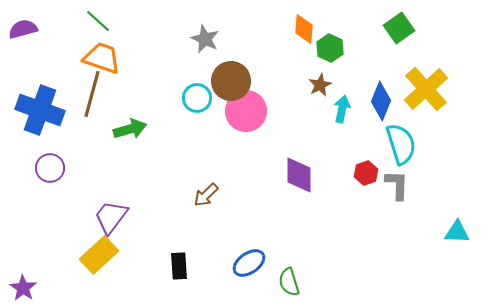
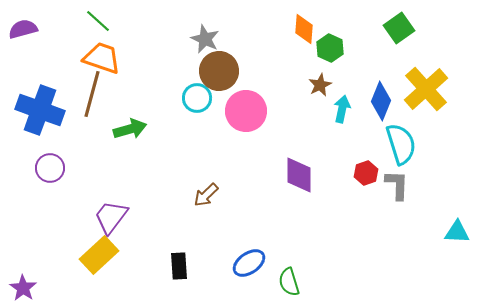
brown circle: moved 12 px left, 10 px up
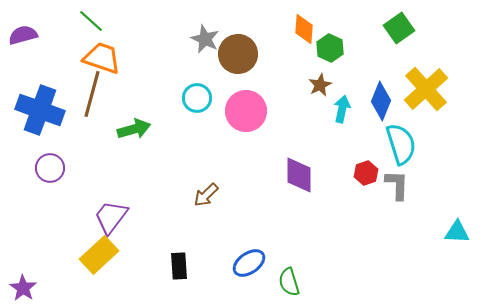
green line: moved 7 px left
purple semicircle: moved 6 px down
brown circle: moved 19 px right, 17 px up
green arrow: moved 4 px right
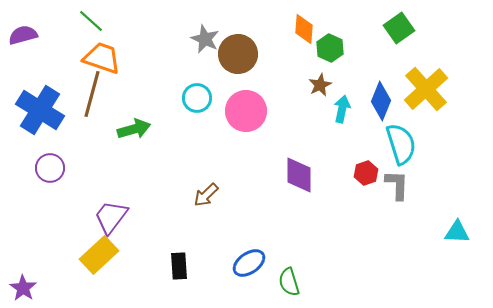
blue cross: rotated 12 degrees clockwise
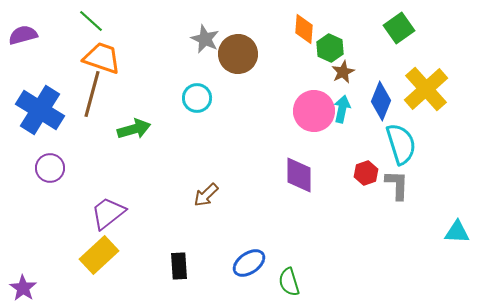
brown star: moved 23 px right, 13 px up
pink circle: moved 68 px right
purple trapezoid: moved 3 px left, 4 px up; rotated 15 degrees clockwise
